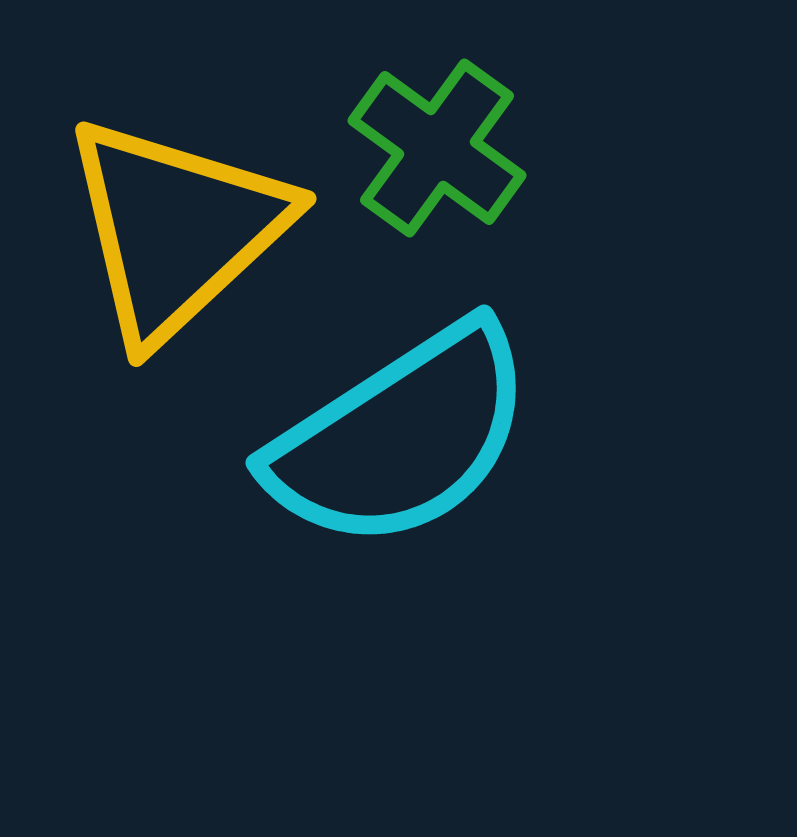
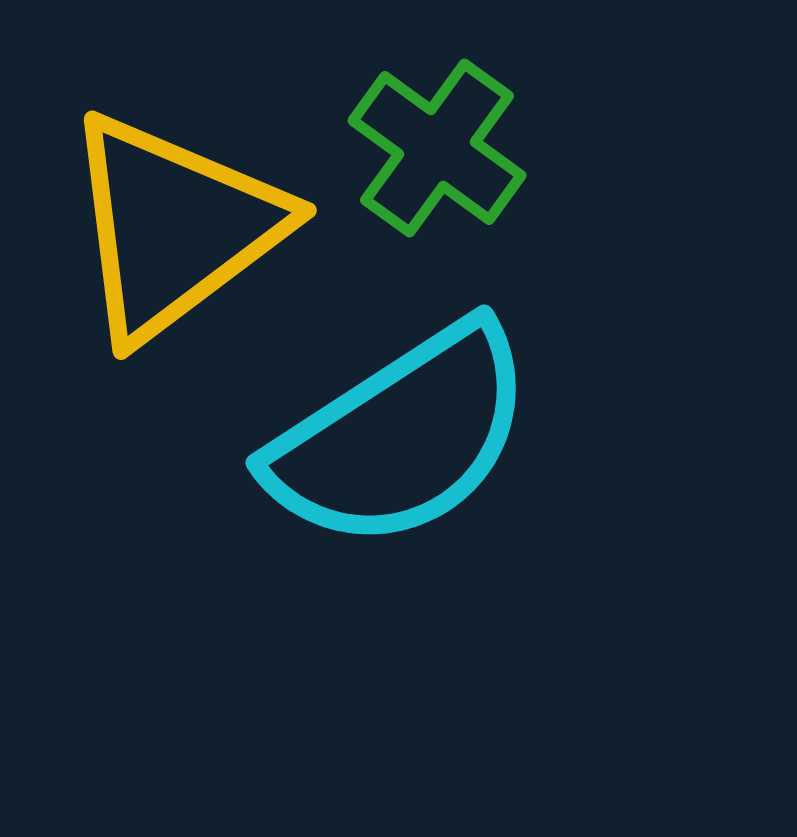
yellow triangle: moved 2 px left, 2 px up; rotated 6 degrees clockwise
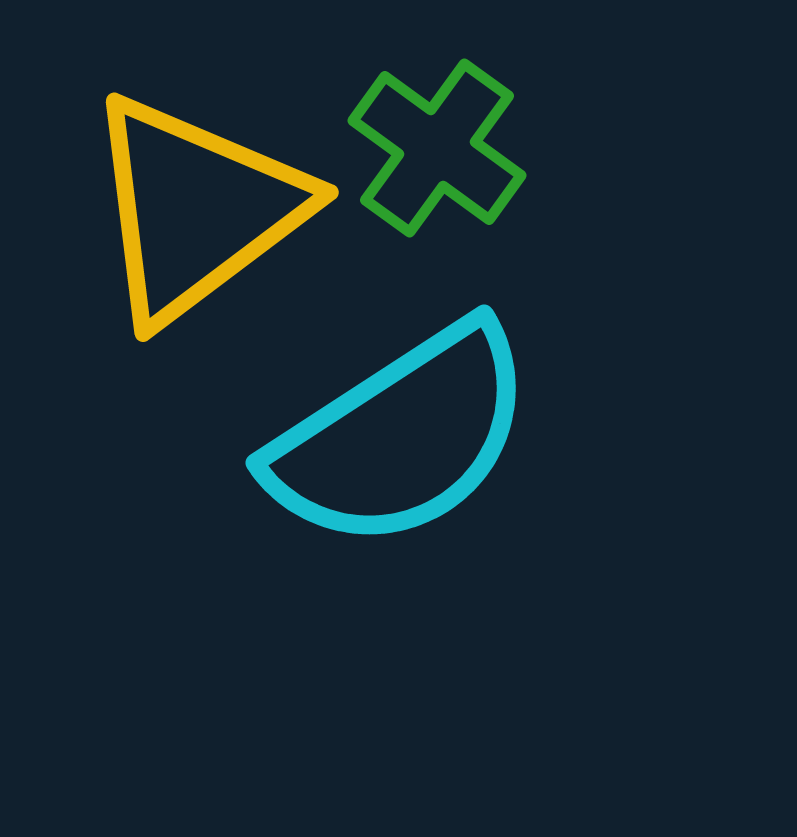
yellow triangle: moved 22 px right, 18 px up
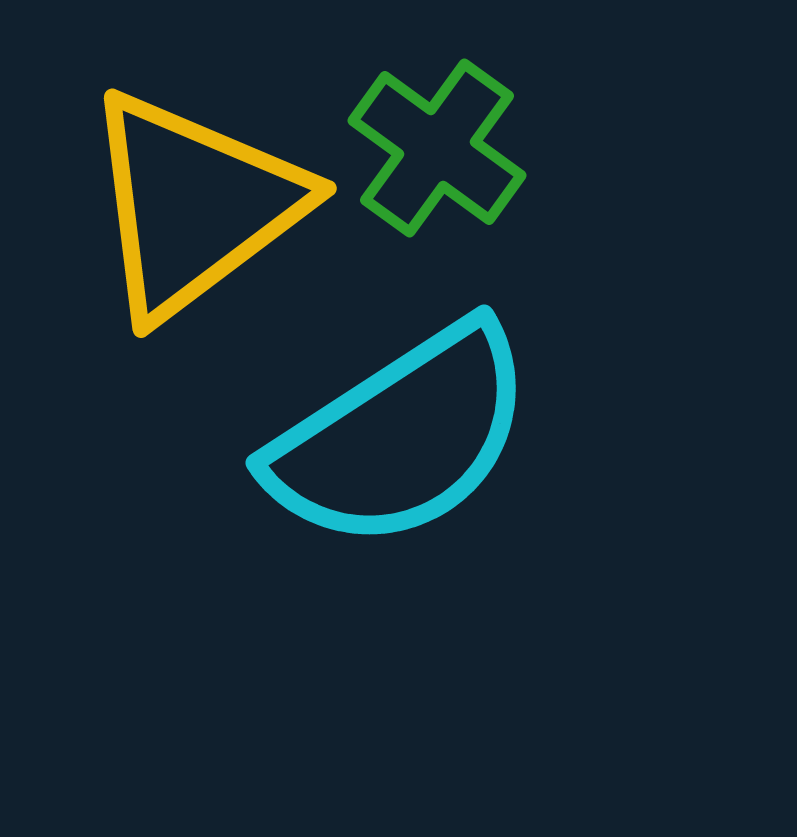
yellow triangle: moved 2 px left, 4 px up
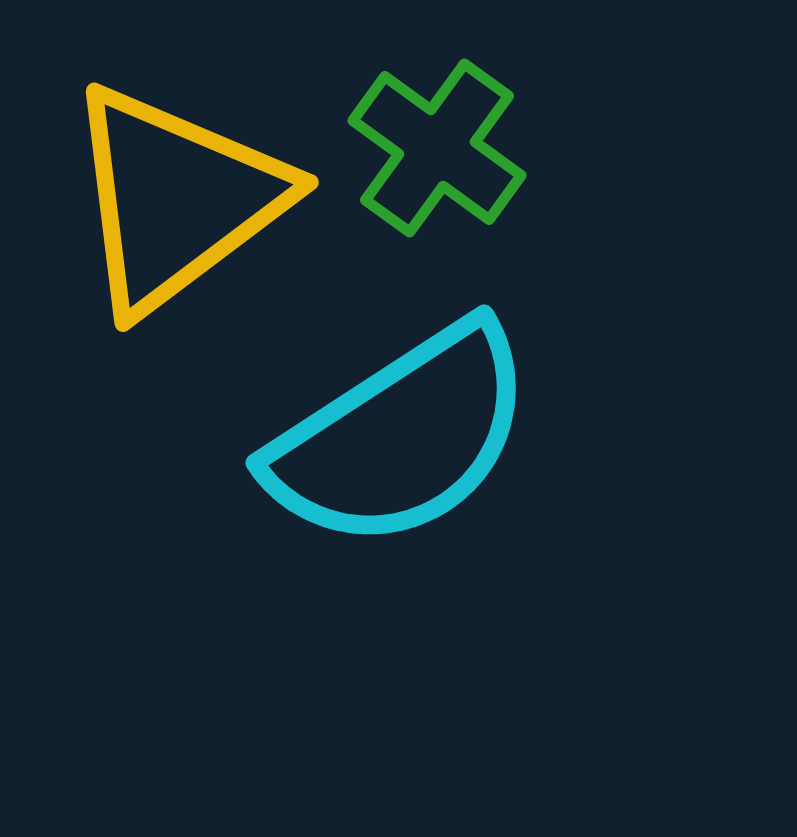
yellow triangle: moved 18 px left, 6 px up
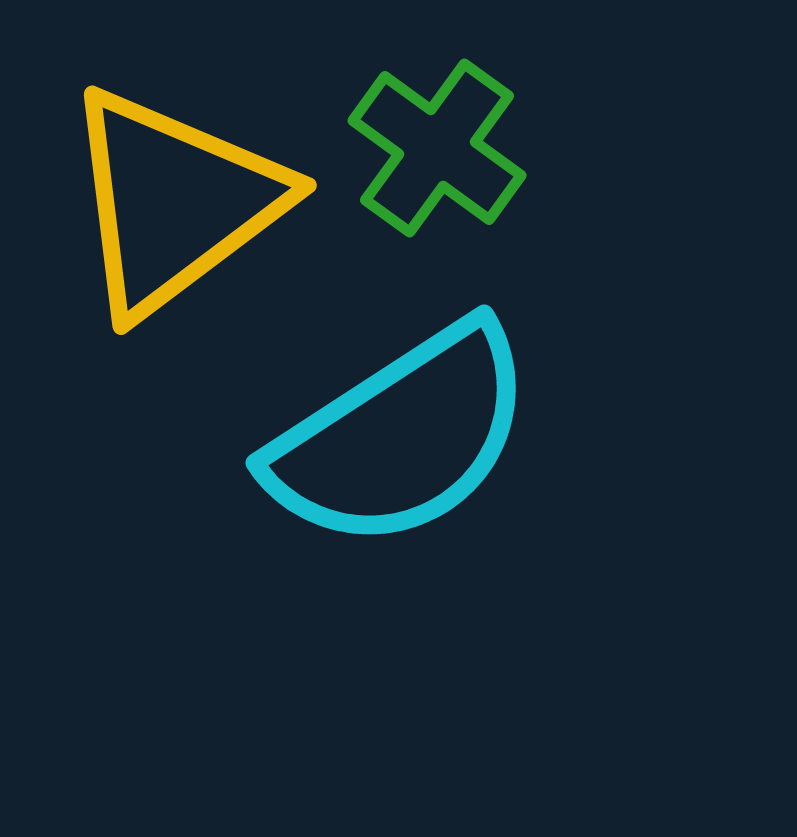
yellow triangle: moved 2 px left, 3 px down
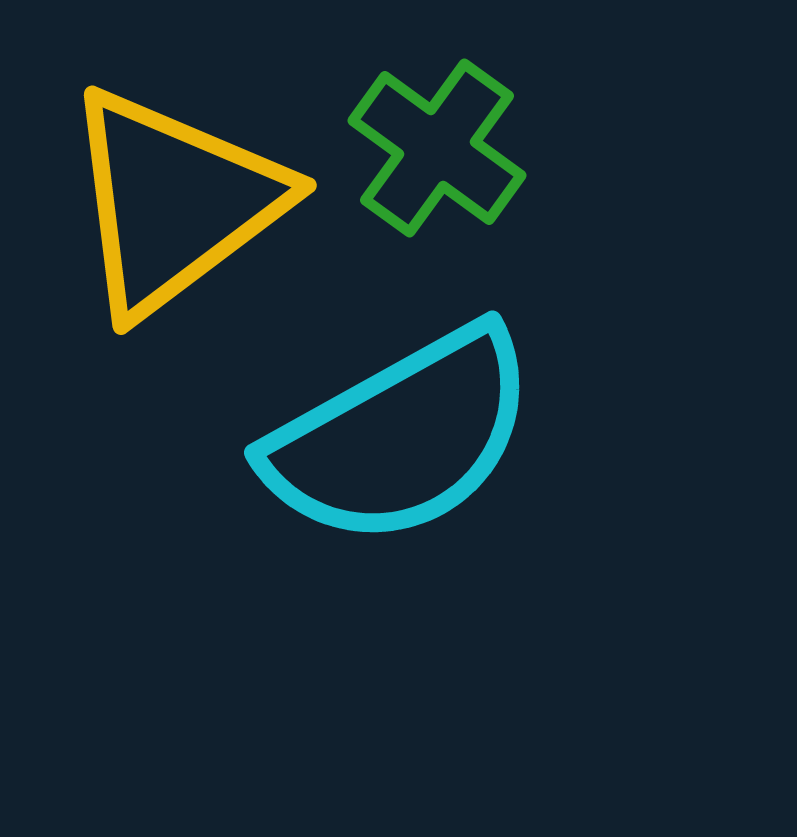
cyan semicircle: rotated 4 degrees clockwise
